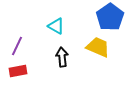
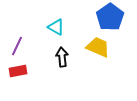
cyan triangle: moved 1 px down
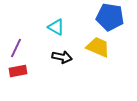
blue pentagon: rotated 28 degrees counterclockwise
purple line: moved 1 px left, 2 px down
black arrow: rotated 108 degrees clockwise
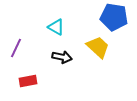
blue pentagon: moved 4 px right
yellow trapezoid: rotated 20 degrees clockwise
red rectangle: moved 10 px right, 10 px down
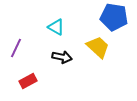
red rectangle: rotated 18 degrees counterclockwise
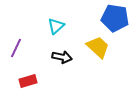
blue pentagon: moved 1 px right, 1 px down
cyan triangle: moved 1 px up; rotated 48 degrees clockwise
red rectangle: rotated 12 degrees clockwise
